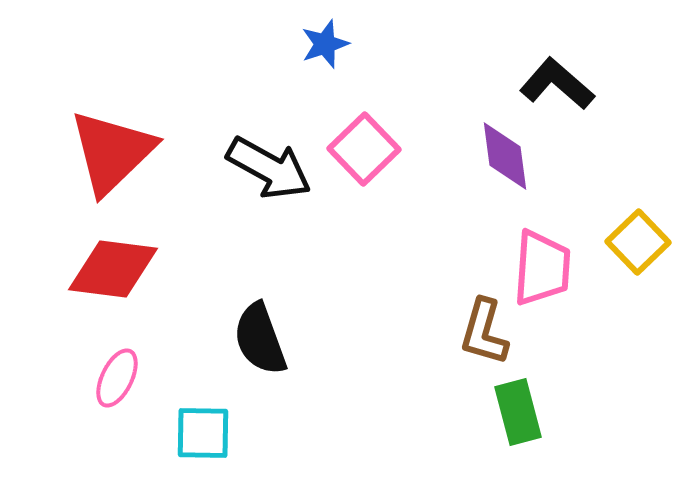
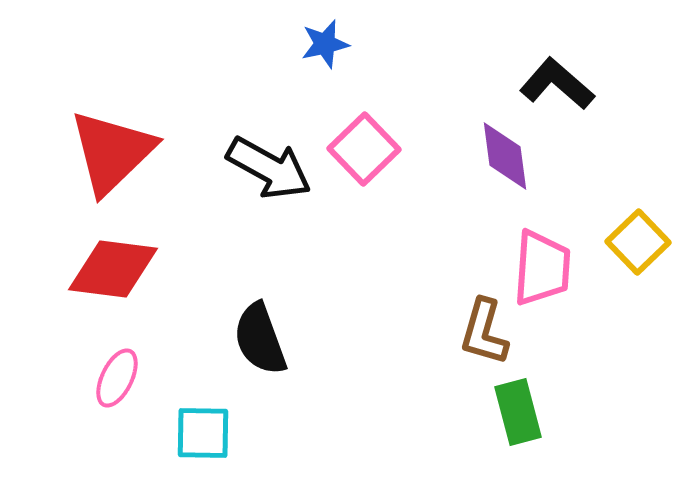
blue star: rotated 6 degrees clockwise
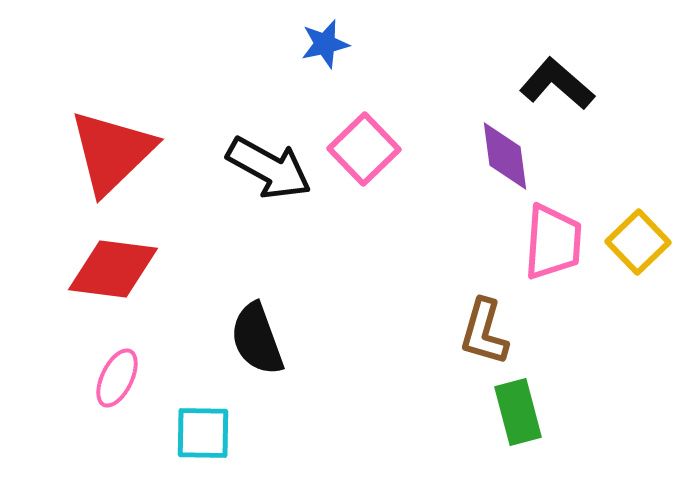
pink trapezoid: moved 11 px right, 26 px up
black semicircle: moved 3 px left
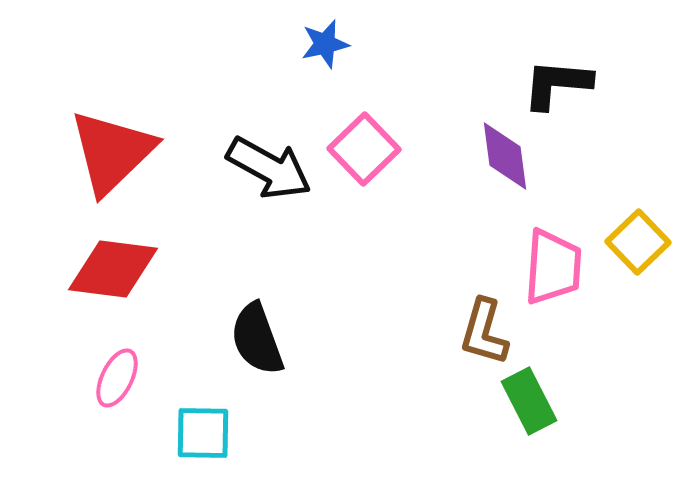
black L-shape: rotated 36 degrees counterclockwise
pink trapezoid: moved 25 px down
green rectangle: moved 11 px right, 11 px up; rotated 12 degrees counterclockwise
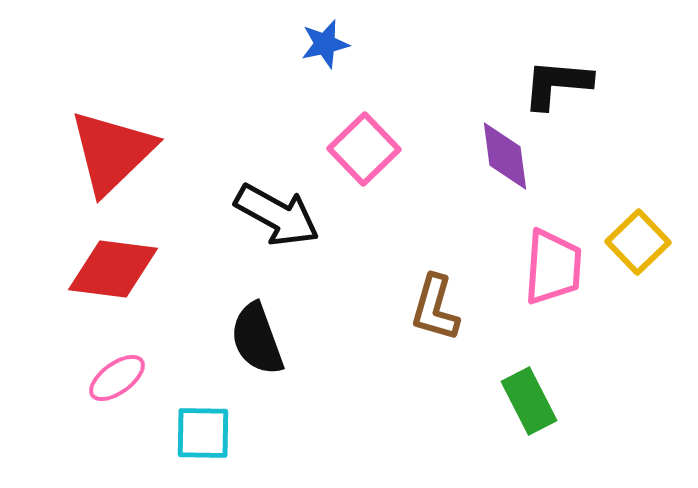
black arrow: moved 8 px right, 47 px down
brown L-shape: moved 49 px left, 24 px up
pink ellipse: rotated 28 degrees clockwise
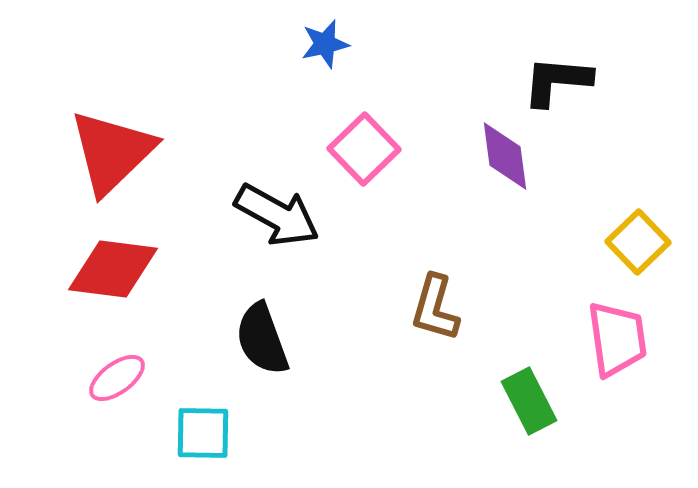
black L-shape: moved 3 px up
pink trapezoid: moved 64 px right, 72 px down; rotated 12 degrees counterclockwise
black semicircle: moved 5 px right
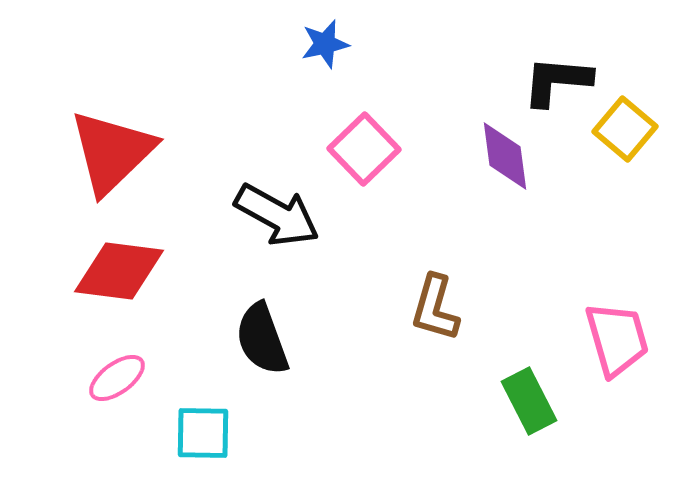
yellow square: moved 13 px left, 113 px up; rotated 6 degrees counterclockwise
red diamond: moved 6 px right, 2 px down
pink trapezoid: rotated 8 degrees counterclockwise
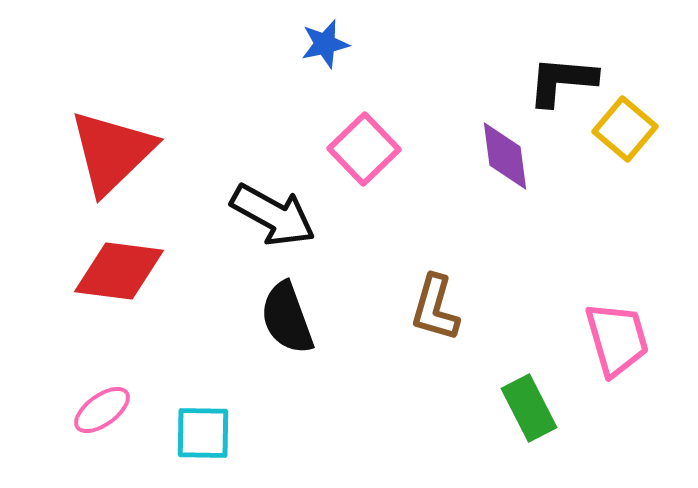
black L-shape: moved 5 px right
black arrow: moved 4 px left
black semicircle: moved 25 px right, 21 px up
pink ellipse: moved 15 px left, 32 px down
green rectangle: moved 7 px down
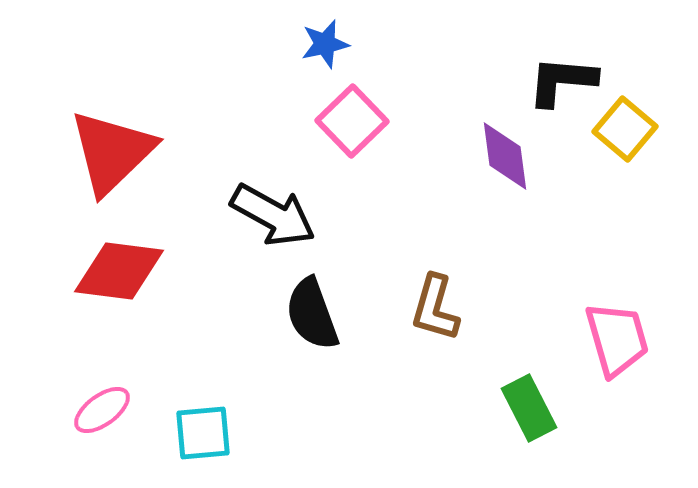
pink square: moved 12 px left, 28 px up
black semicircle: moved 25 px right, 4 px up
cyan square: rotated 6 degrees counterclockwise
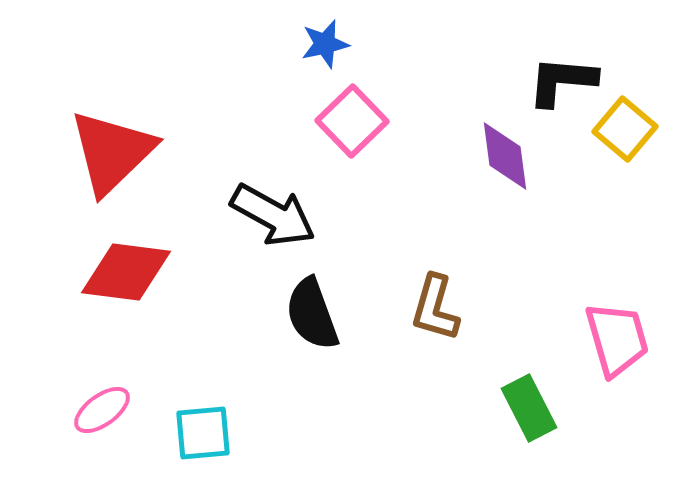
red diamond: moved 7 px right, 1 px down
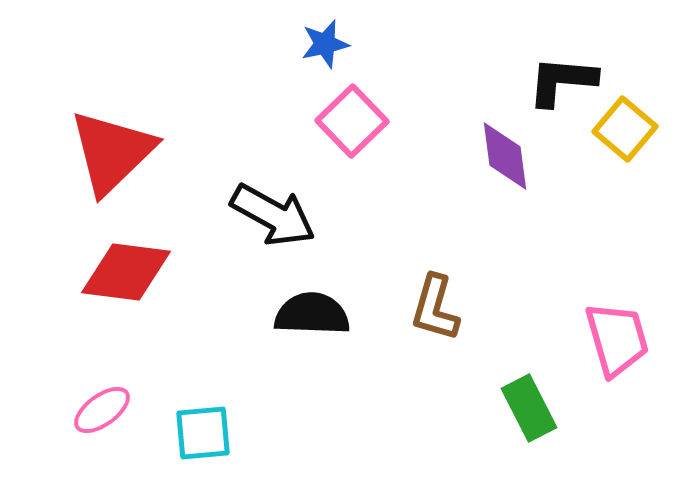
black semicircle: rotated 112 degrees clockwise
